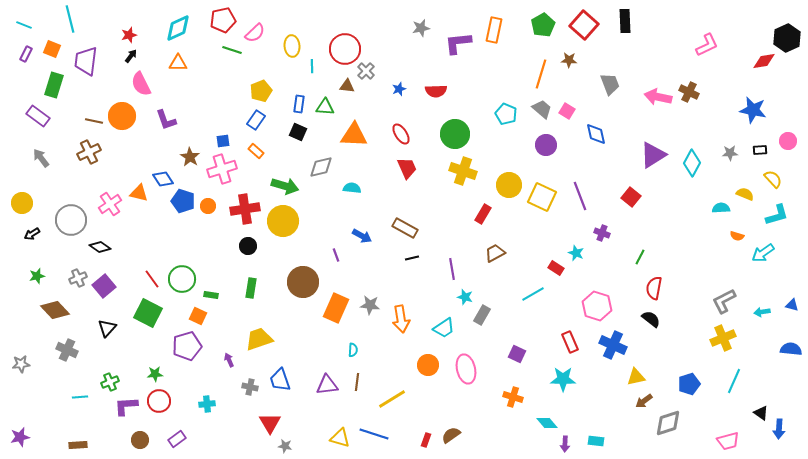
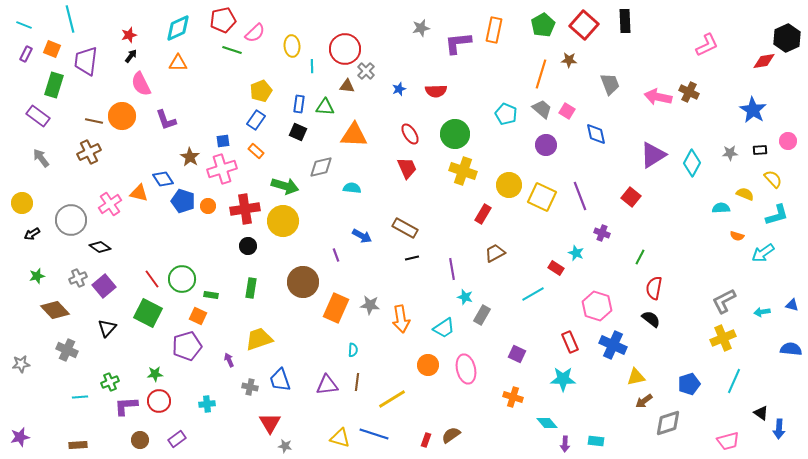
blue star at (753, 110): rotated 20 degrees clockwise
red ellipse at (401, 134): moved 9 px right
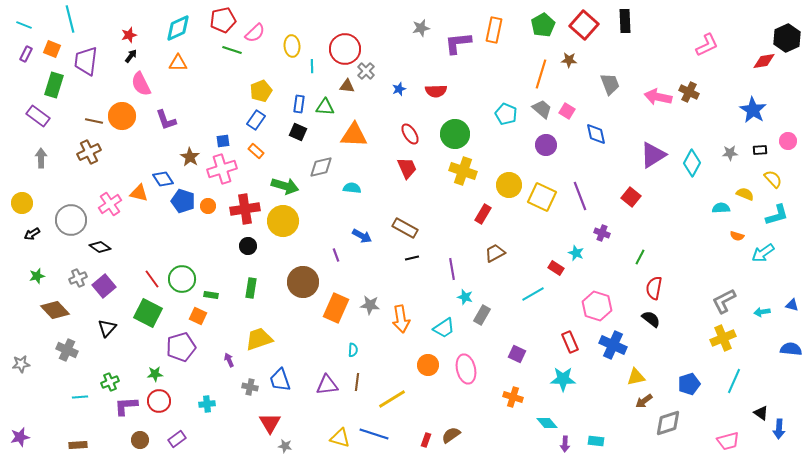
gray arrow at (41, 158): rotated 36 degrees clockwise
purple pentagon at (187, 346): moved 6 px left, 1 px down
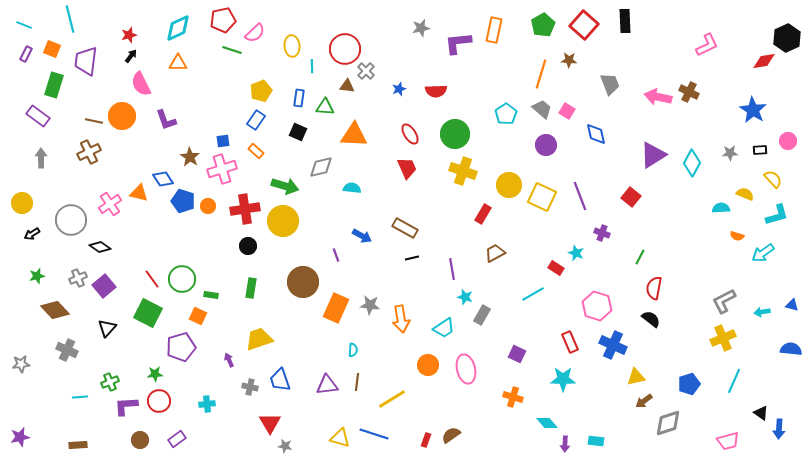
blue rectangle at (299, 104): moved 6 px up
cyan pentagon at (506, 114): rotated 15 degrees clockwise
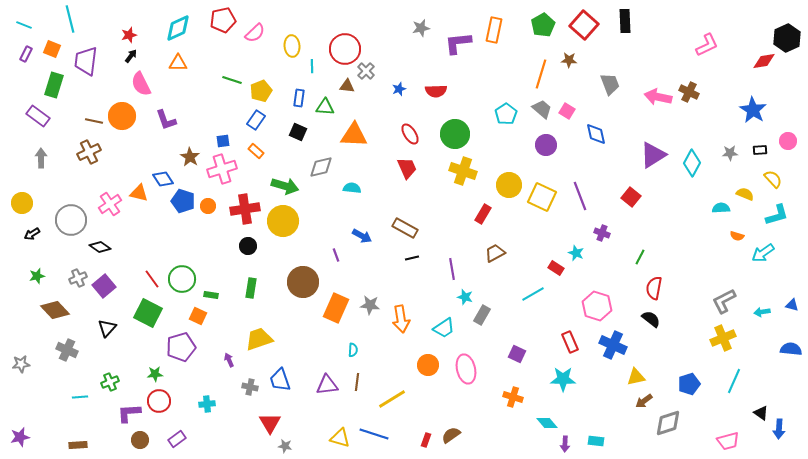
green line at (232, 50): moved 30 px down
purple L-shape at (126, 406): moved 3 px right, 7 px down
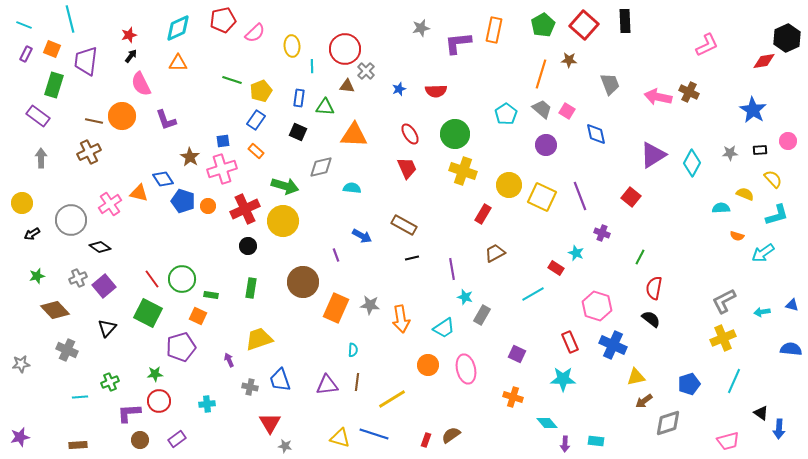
red cross at (245, 209): rotated 16 degrees counterclockwise
brown rectangle at (405, 228): moved 1 px left, 3 px up
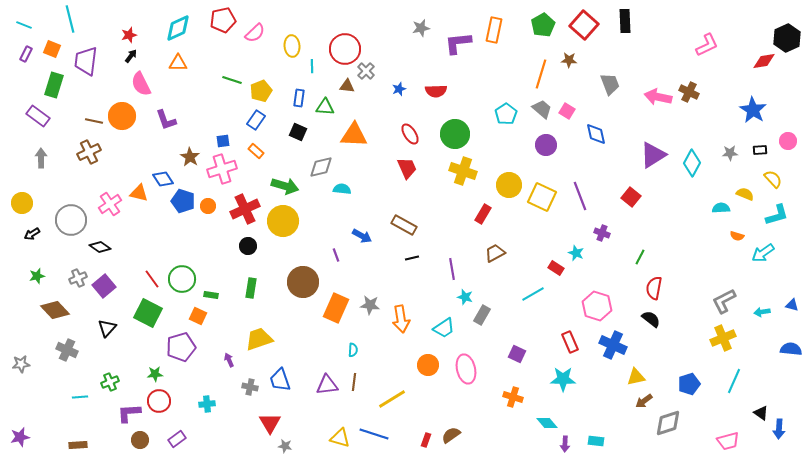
cyan semicircle at (352, 188): moved 10 px left, 1 px down
brown line at (357, 382): moved 3 px left
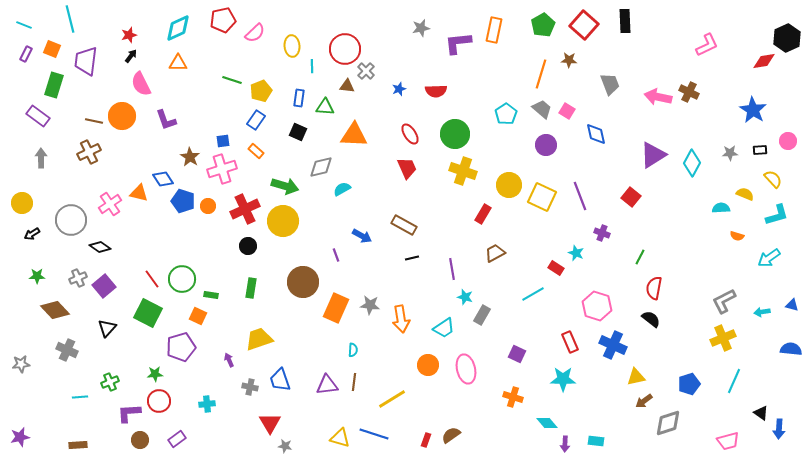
cyan semicircle at (342, 189): rotated 36 degrees counterclockwise
cyan arrow at (763, 253): moved 6 px right, 5 px down
green star at (37, 276): rotated 14 degrees clockwise
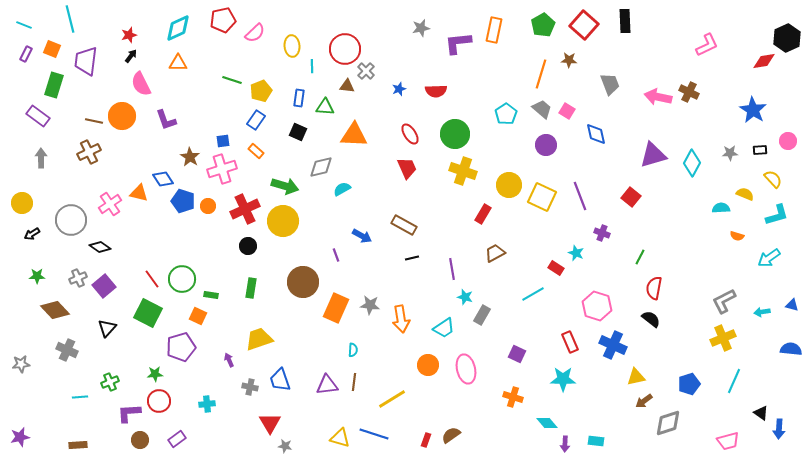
purple triangle at (653, 155): rotated 16 degrees clockwise
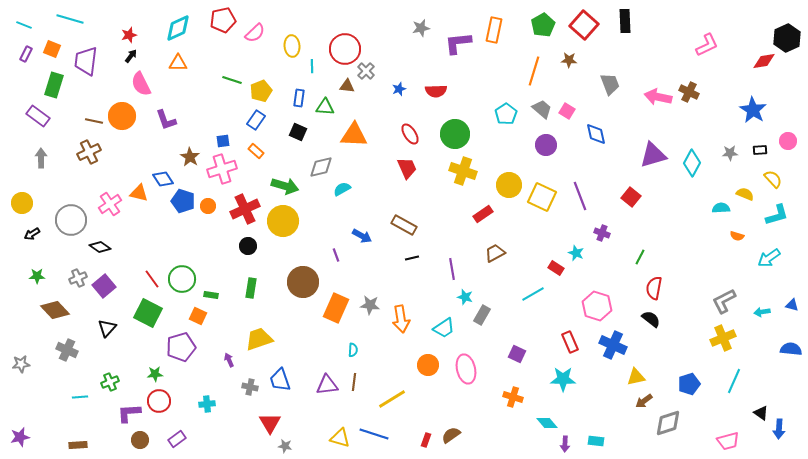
cyan line at (70, 19): rotated 60 degrees counterclockwise
orange line at (541, 74): moved 7 px left, 3 px up
red rectangle at (483, 214): rotated 24 degrees clockwise
